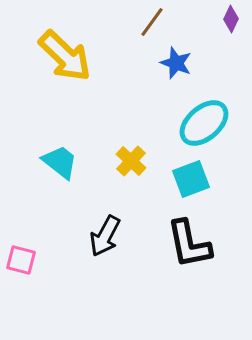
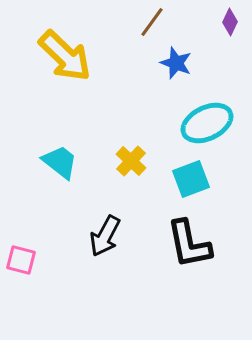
purple diamond: moved 1 px left, 3 px down
cyan ellipse: moved 3 px right; rotated 15 degrees clockwise
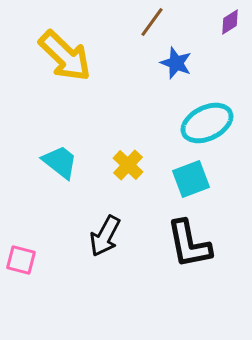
purple diamond: rotated 32 degrees clockwise
yellow cross: moved 3 px left, 4 px down
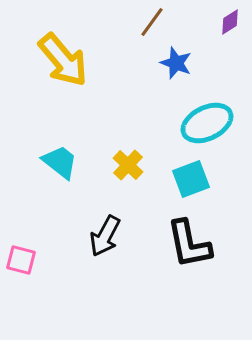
yellow arrow: moved 2 px left, 4 px down; rotated 6 degrees clockwise
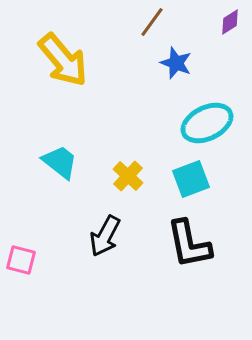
yellow cross: moved 11 px down
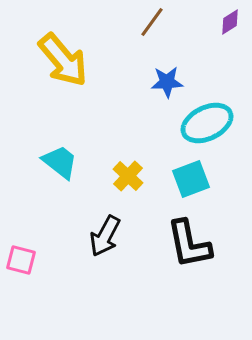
blue star: moved 9 px left, 19 px down; rotated 24 degrees counterclockwise
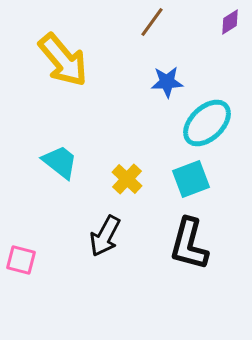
cyan ellipse: rotated 18 degrees counterclockwise
yellow cross: moved 1 px left, 3 px down
black L-shape: rotated 26 degrees clockwise
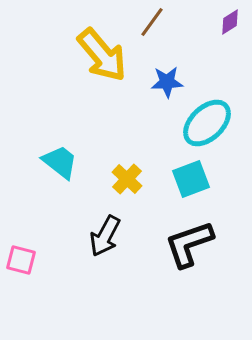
yellow arrow: moved 39 px right, 5 px up
black L-shape: rotated 56 degrees clockwise
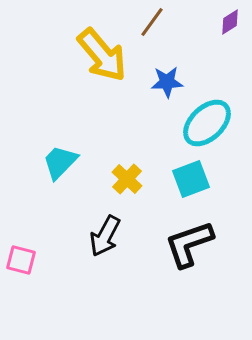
cyan trapezoid: rotated 84 degrees counterclockwise
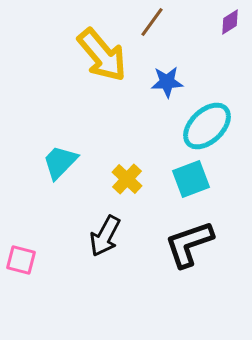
cyan ellipse: moved 3 px down
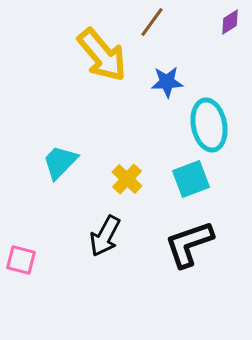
cyan ellipse: moved 2 px right, 1 px up; rotated 57 degrees counterclockwise
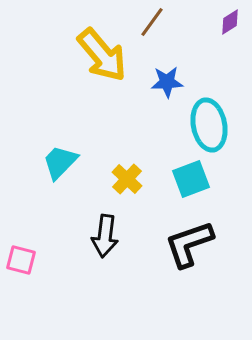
black arrow: rotated 21 degrees counterclockwise
